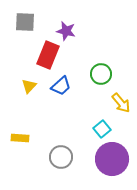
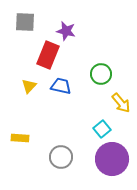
blue trapezoid: rotated 125 degrees counterclockwise
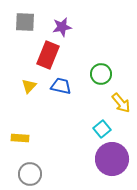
purple star: moved 4 px left, 4 px up; rotated 24 degrees counterclockwise
gray circle: moved 31 px left, 17 px down
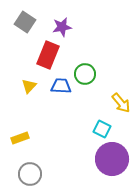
gray square: rotated 30 degrees clockwise
green circle: moved 16 px left
blue trapezoid: rotated 10 degrees counterclockwise
cyan square: rotated 24 degrees counterclockwise
yellow rectangle: rotated 24 degrees counterclockwise
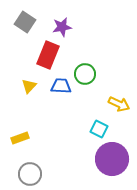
yellow arrow: moved 2 px left, 1 px down; rotated 25 degrees counterclockwise
cyan square: moved 3 px left
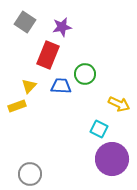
yellow rectangle: moved 3 px left, 32 px up
